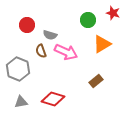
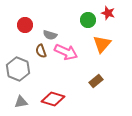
red star: moved 5 px left
red circle: moved 2 px left
orange triangle: rotated 18 degrees counterclockwise
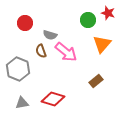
red circle: moved 2 px up
pink arrow: rotated 15 degrees clockwise
gray triangle: moved 1 px right, 1 px down
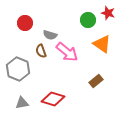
orange triangle: rotated 36 degrees counterclockwise
pink arrow: moved 1 px right
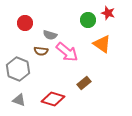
brown semicircle: rotated 64 degrees counterclockwise
brown rectangle: moved 12 px left, 2 px down
gray triangle: moved 3 px left, 3 px up; rotated 32 degrees clockwise
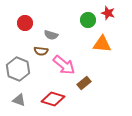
gray semicircle: moved 1 px right
orange triangle: rotated 30 degrees counterclockwise
pink arrow: moved 3 px left, 13 px down
